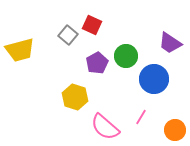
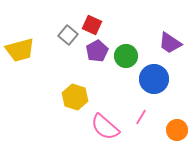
purple pentagon: moved 12 px up
orange circle: moved 2 px right
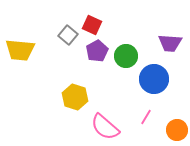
purple trapezoid: rotated 30 degrees counterclockwise
yellow trapezoid: rotated 20 degrees clockwise
pink line: moved 5 px right
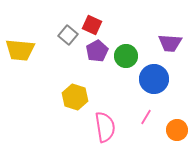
pink semicircle: rotated 140 degrees counterclockwise
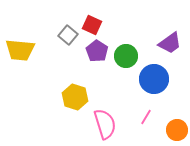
purple trapezoid: rotated 40 degrees counterclockwise
purple pentagon: rotated 10 degrees counterclockwise
pink semicircle: moved 3 px up; rotated 8 degrees counterclockwise
